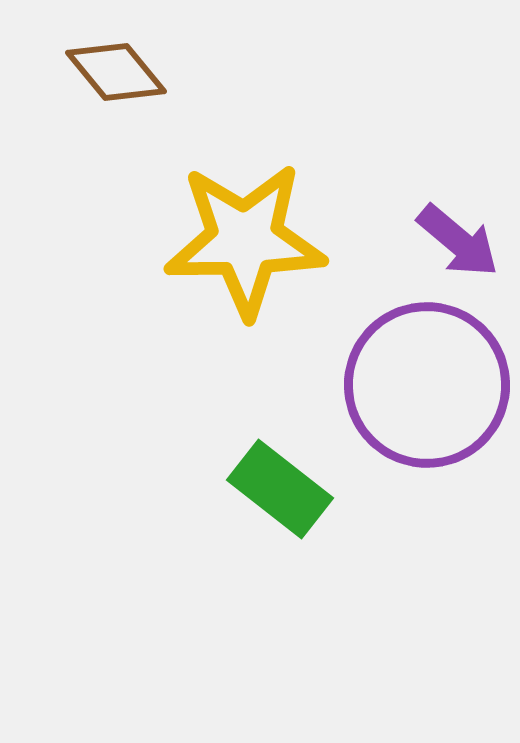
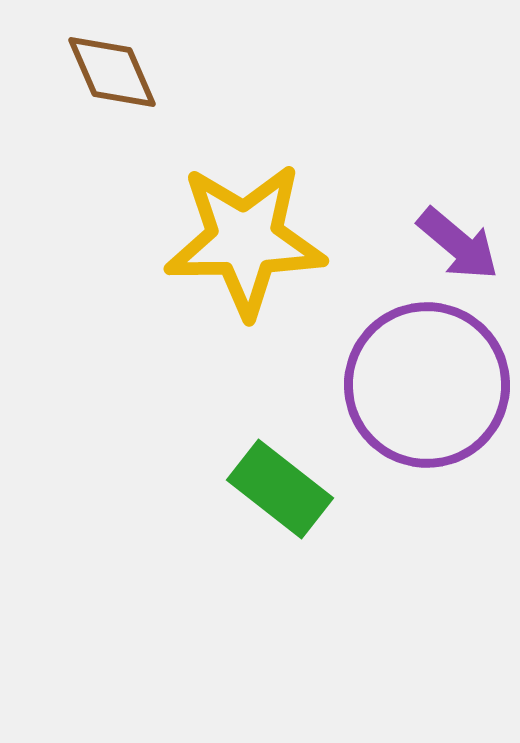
brown diamond: moved 4 px left; rotated 16 degrees clockwise
purple arrow: moved 3 px down
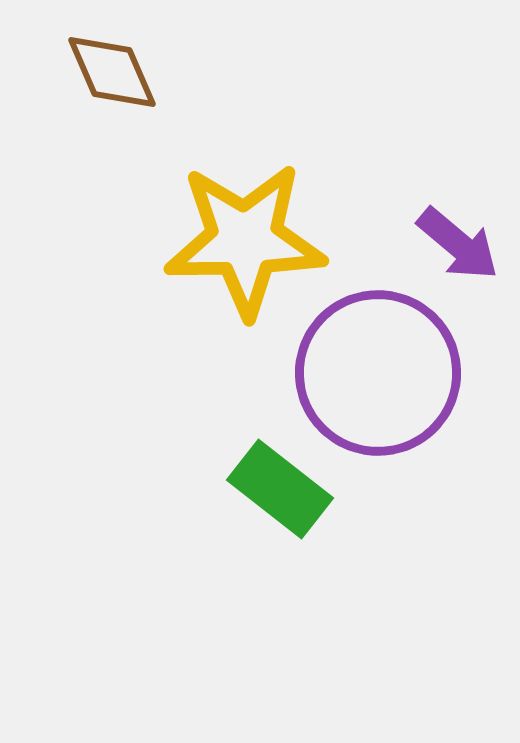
purple circle: moved 49 px left, 12 px up
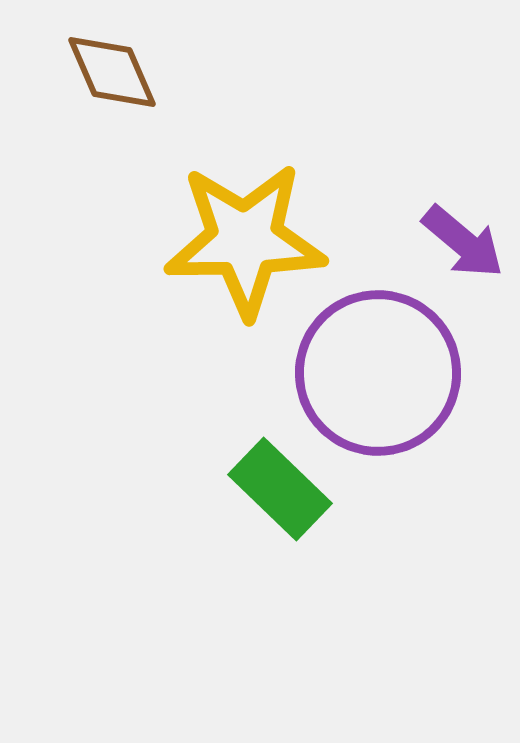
purple arrow: moved 5 px right, 2 px up
green rectangle: rotated 6 degrees clockwise
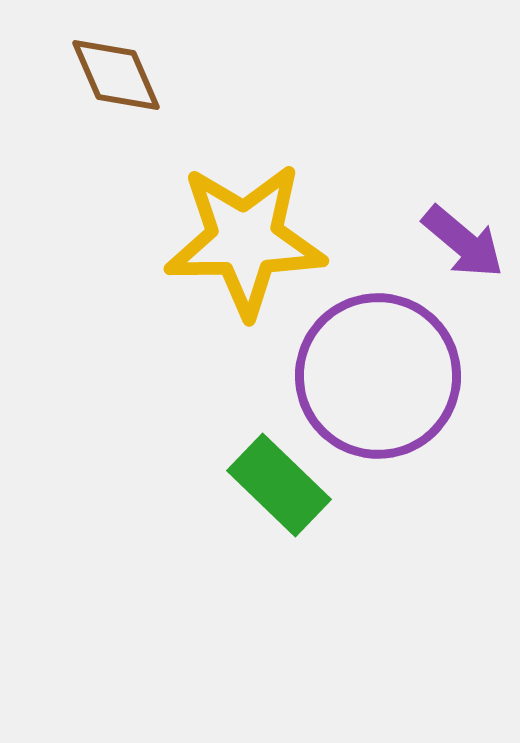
brown diamond: moved 4 px right, 3 px down
purple circle: moved 3 px down
green rectangle: moved 1 px left, 4 px up
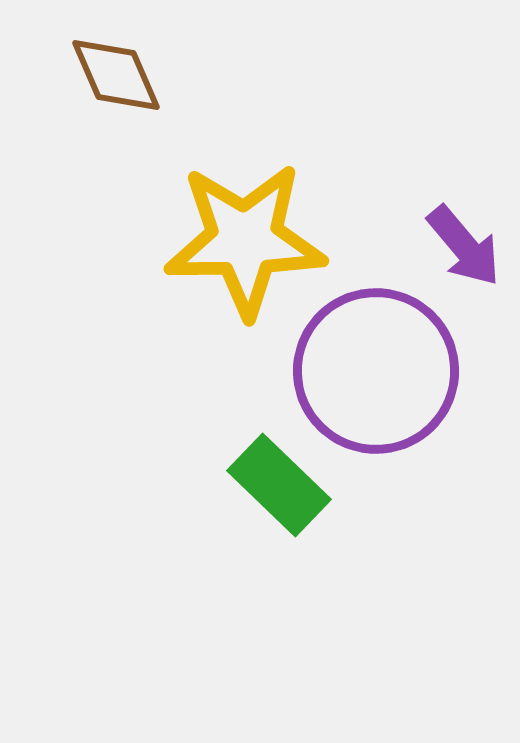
purple arrow: moved 1 px right, 4 px down; rotated 10 degrees clockwise
purple circle: moved 2 px left, 5 px up
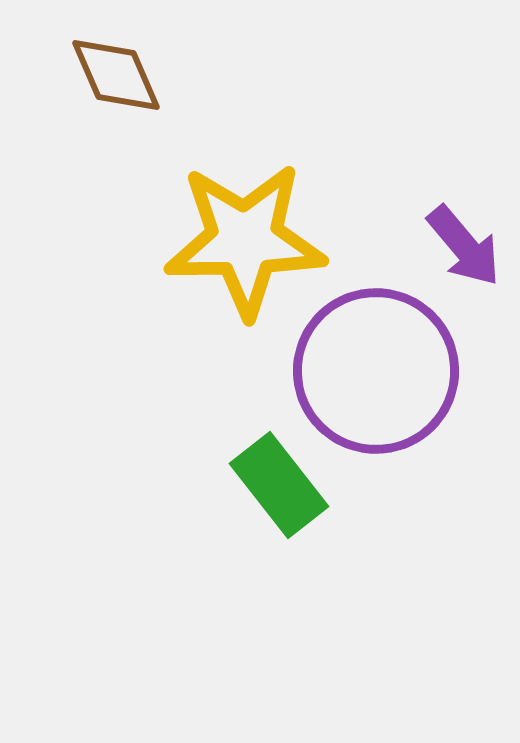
green rectangle: rotated 8 degrees clockwise
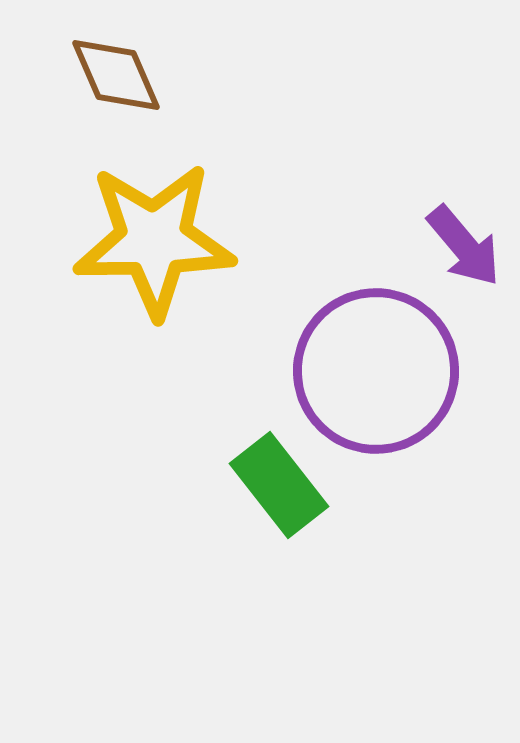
yellow star: moved 91 px left
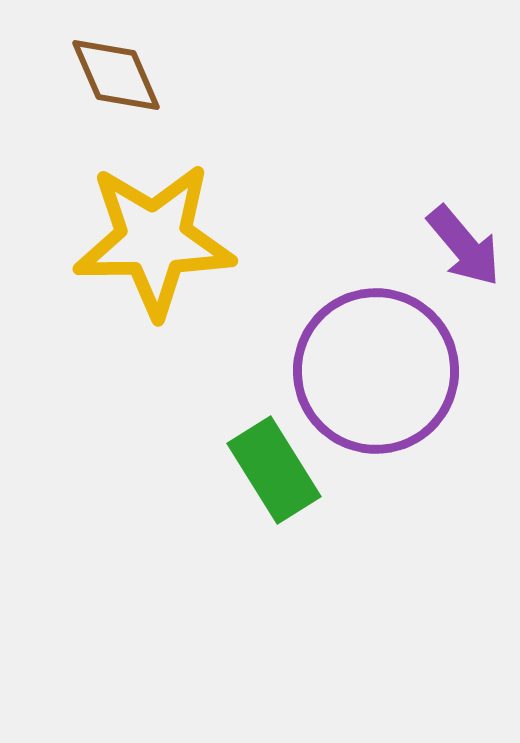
green rectangle: moved 5 px left, 15 px up; rotated 6 degrees clockwise
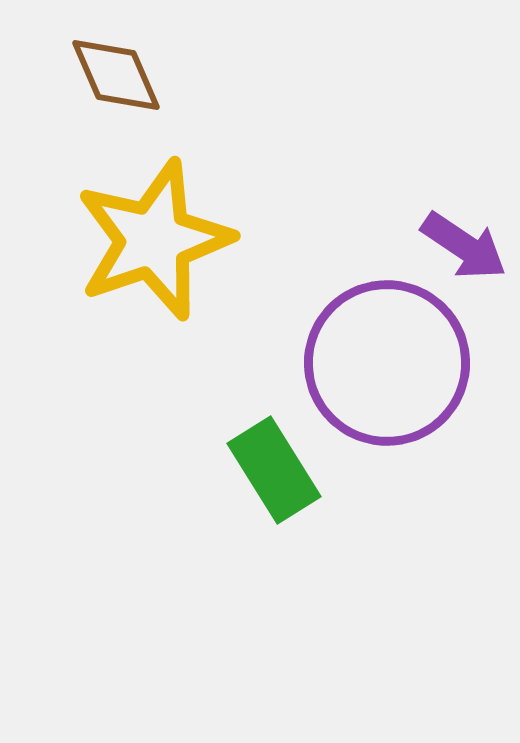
yellow star: rotated 18 degrees counterclockwise
purple arrow: rotated 16 degrees counterclockwise
purple circle: moved 11 px right, 8 px up
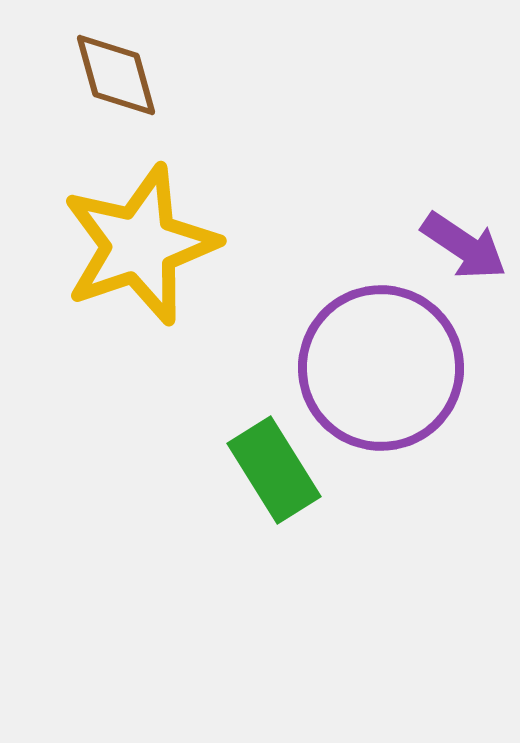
brown diamond: rotated 8 degrees clockwise
yellow star: moved 14 px left, 5 px down
purple circle: moved 6 px left, 5 px down
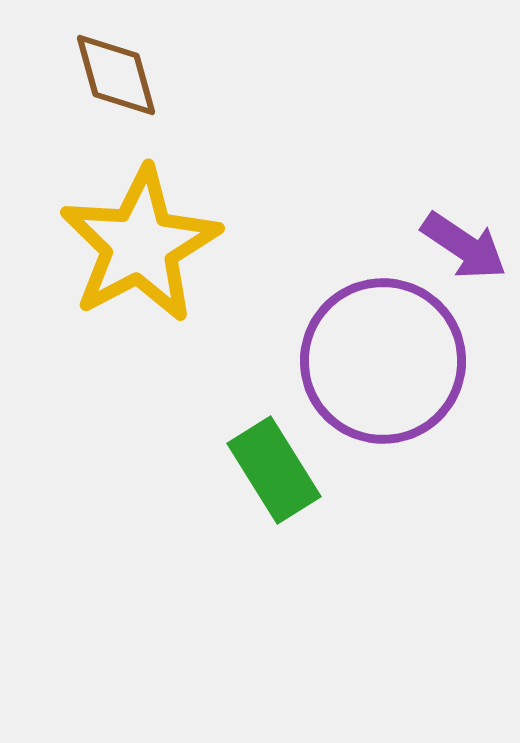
yellow star: rotated 9 degrees counterclockwise
purple circle: moved 2 px right, 7 px up
